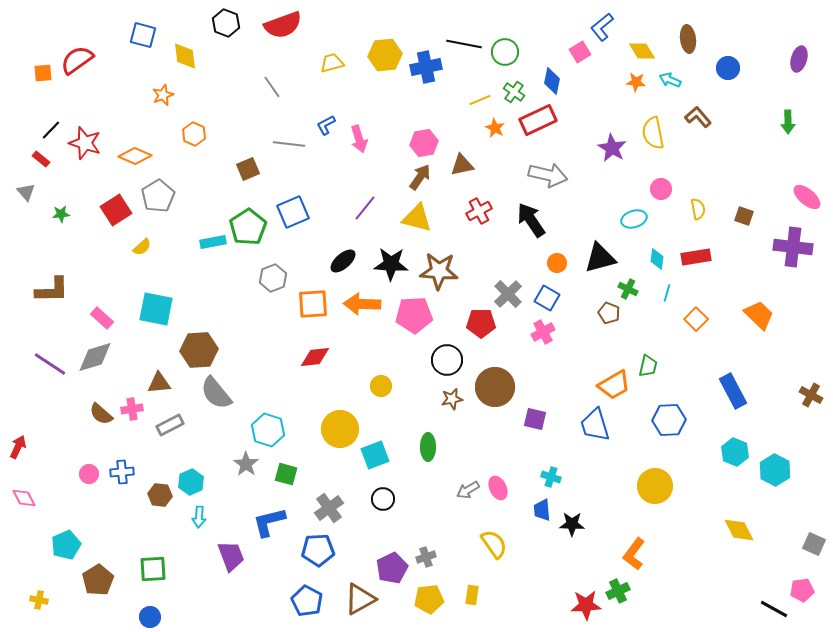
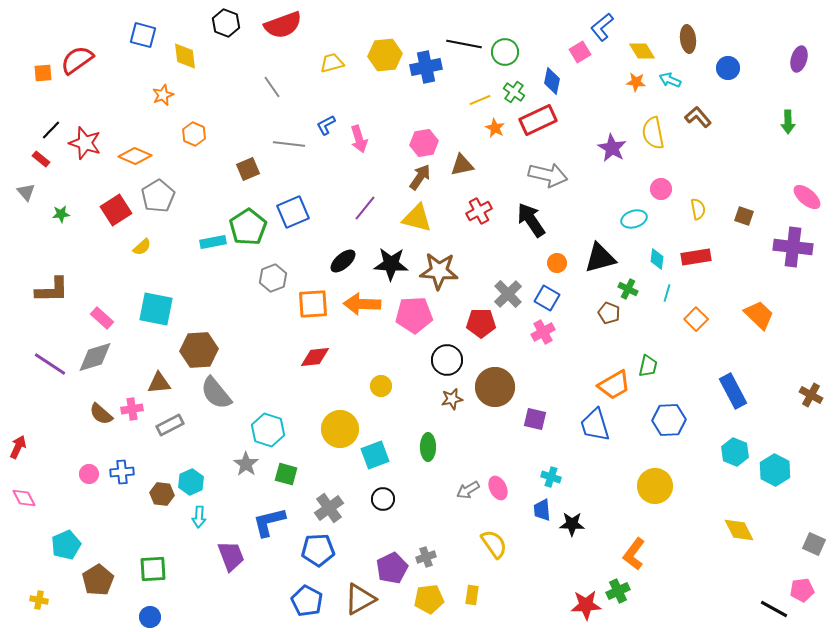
brown hexagon at (160, 495): moved 2 px right, 1 px up
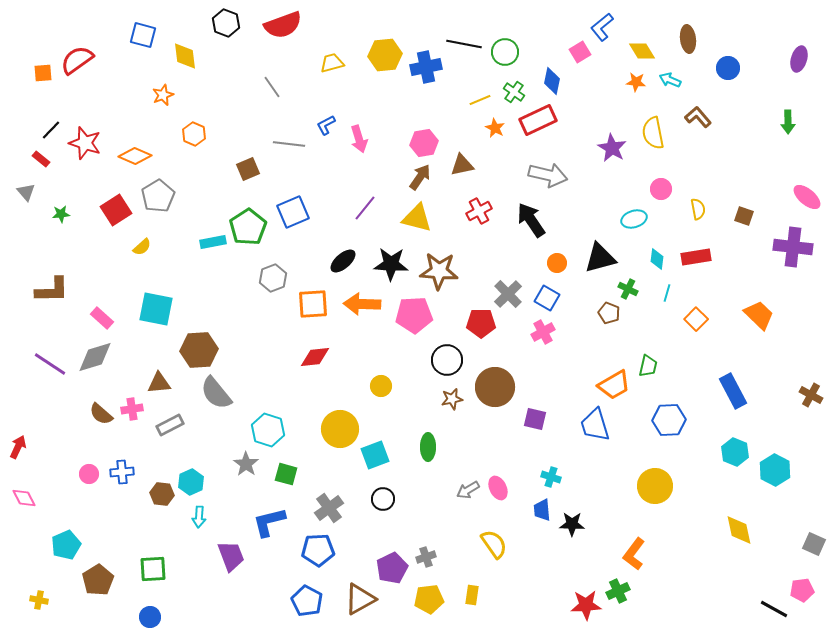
yellow diamond at (739, 530): rotated 16 degrees clockwise
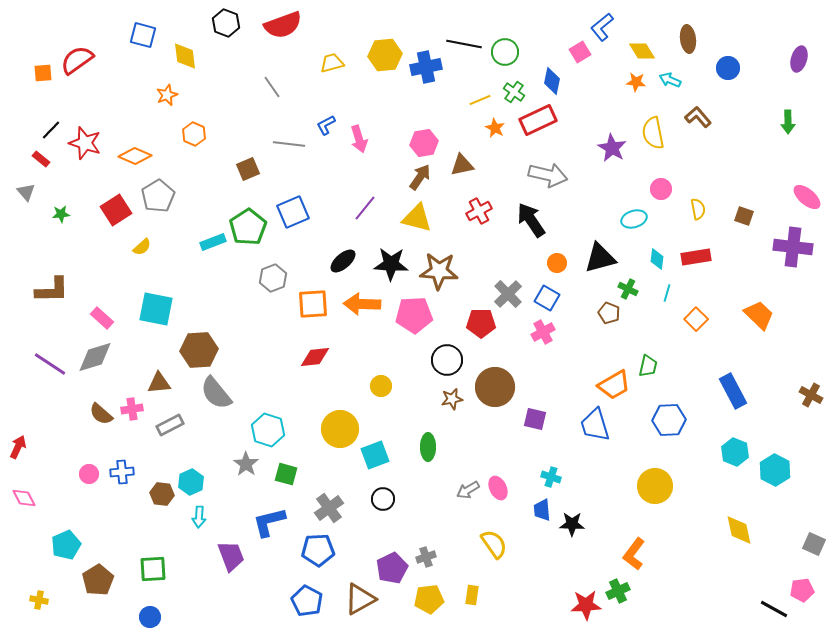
orange star at (163, 95): moved 4 px right
cyan rectangle at (213, 242): rotated 10 degrees counterclockwise
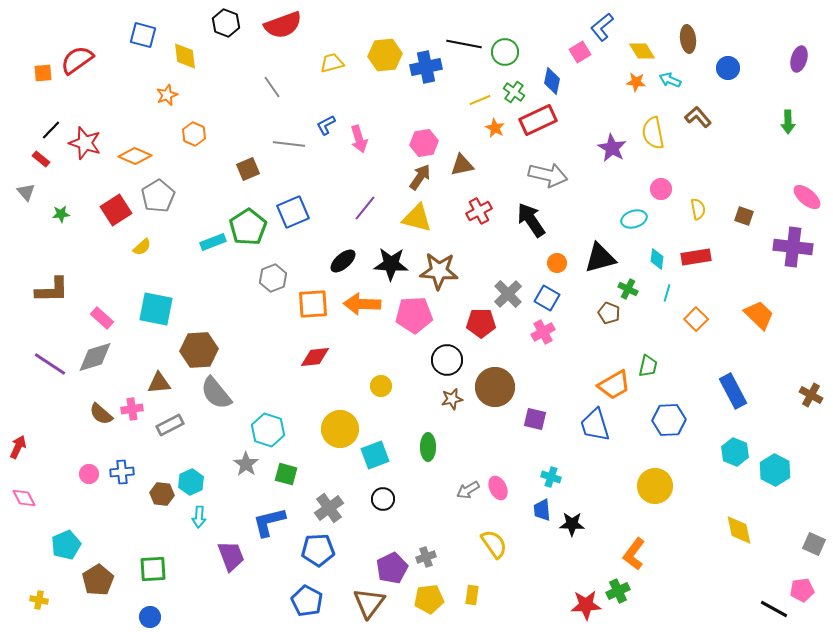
brown triangle at (360, 599): moved 9 px right, 4 px down; rotated 24 degrees counterclockwise
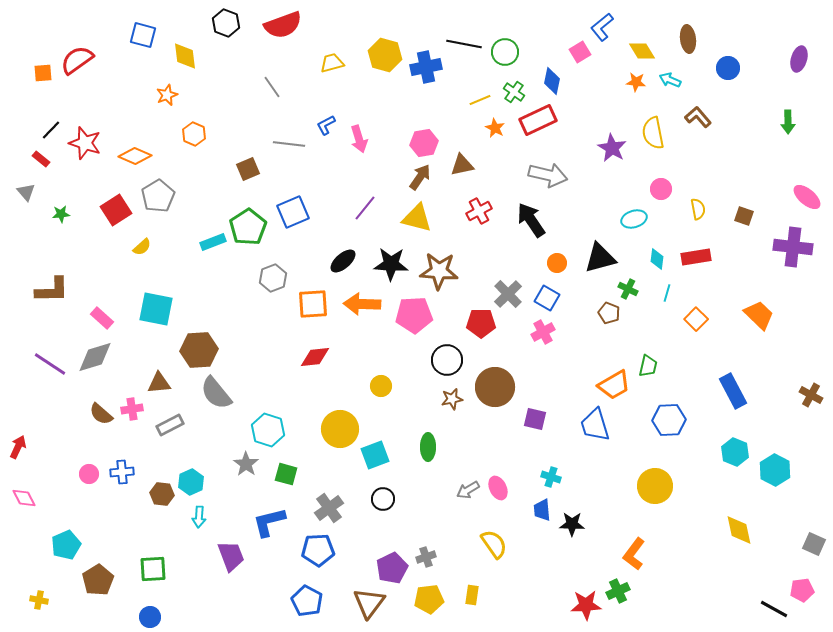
yellow hexagon at (385, 55): rotated 20 degrees clockwise
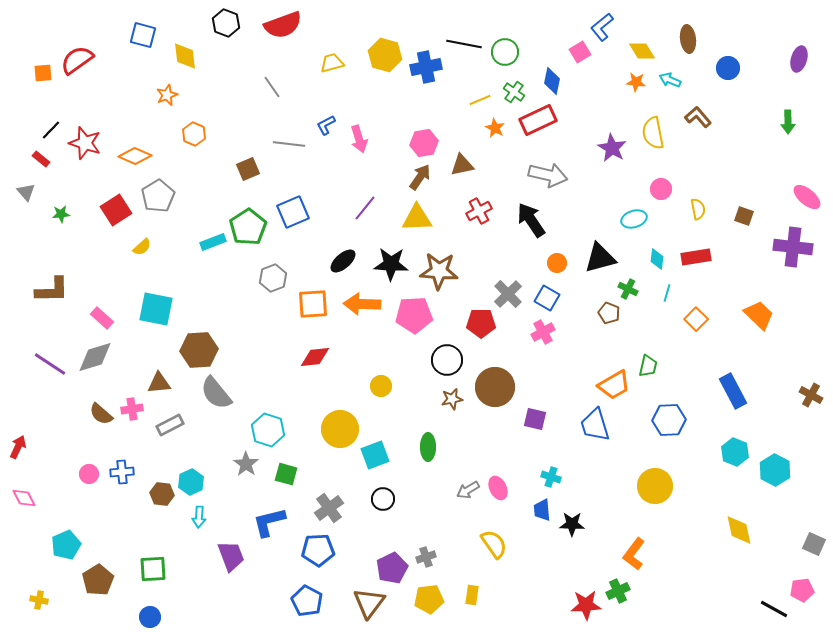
yellow triangle at (417, 218): rotated 16 degrees counterclockwise
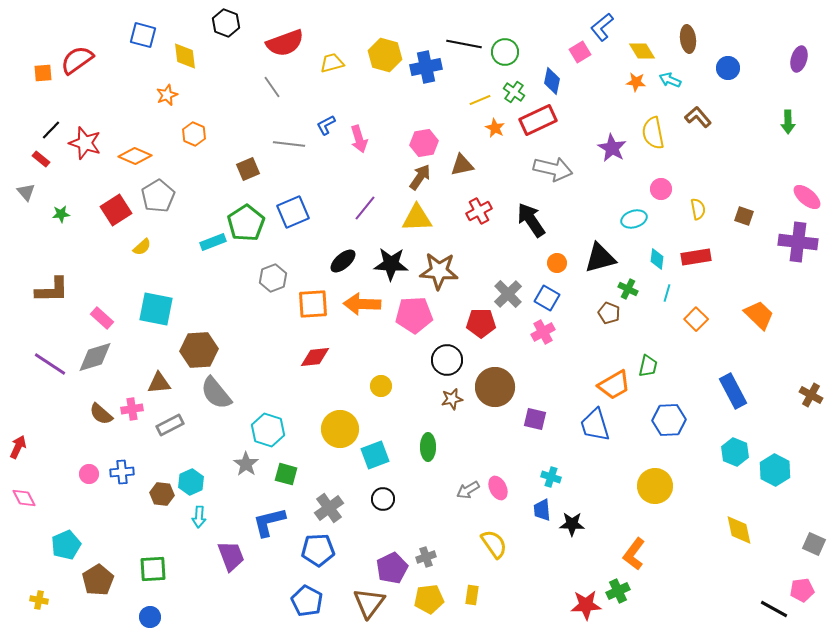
red semicircle at (283, 25): moved 2 px right, 18 px down
gray arrow at (548, 175): moved 5 px right, 6 px up
green pentagon at (248, 227): moved 2 px left, 4 px up
purple cross at (793, 247): moved 5 px right, 5 px up
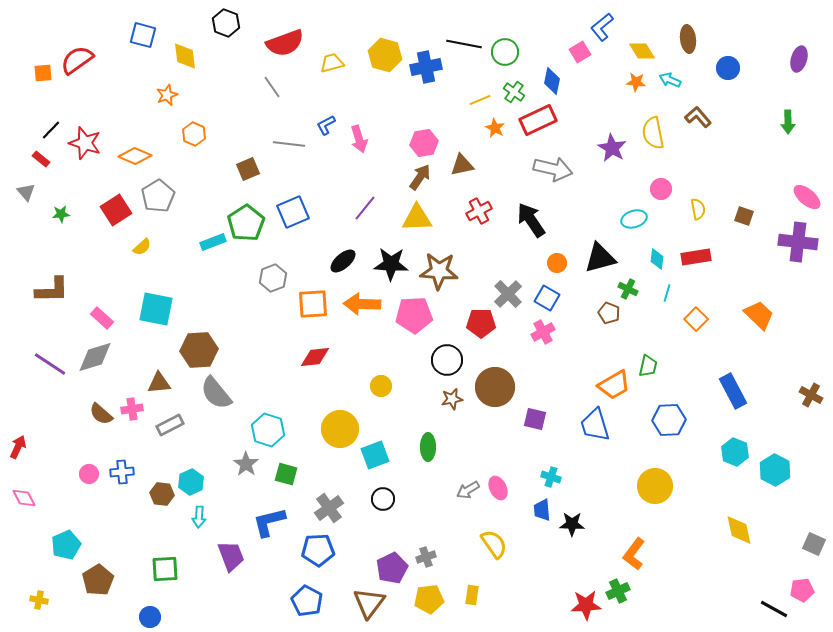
green square at (153, 569): moved 12 px right
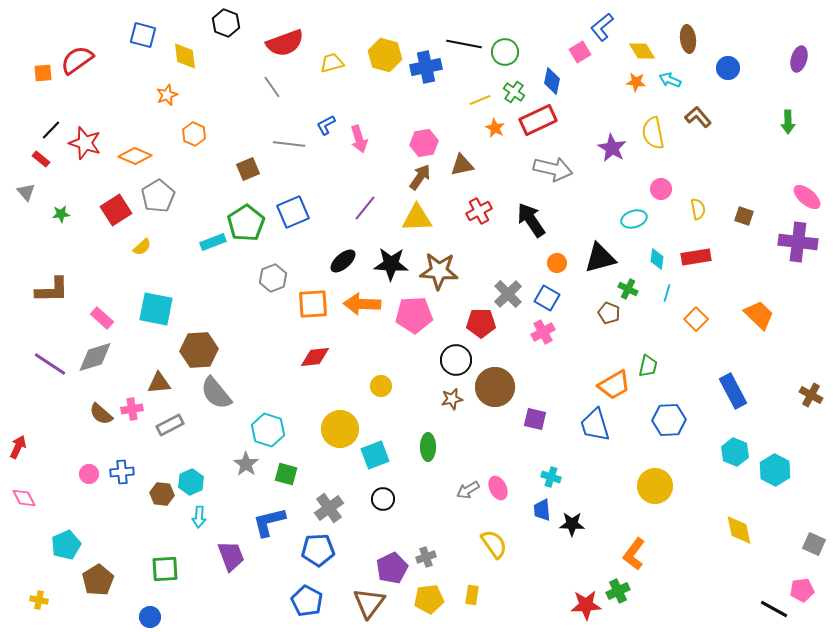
black circle at (447, 360): moved 9 px right
